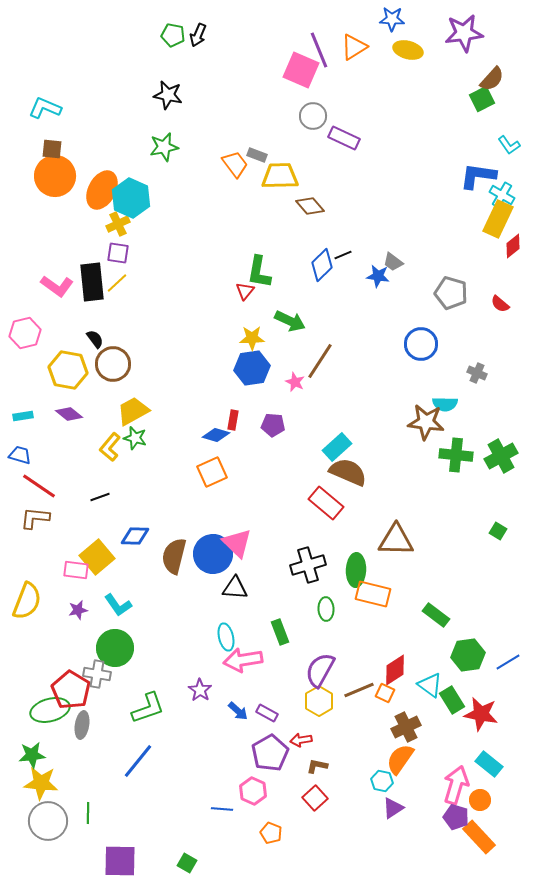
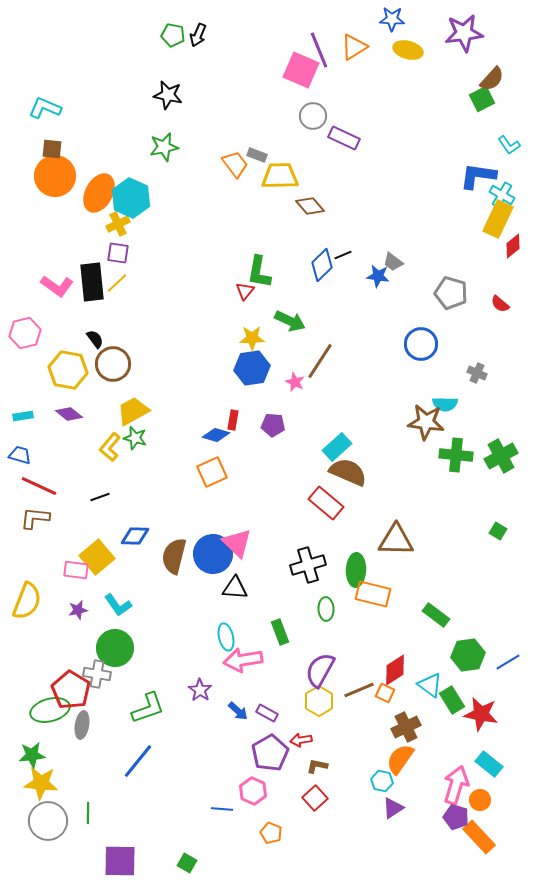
orange ellipse at (102, 190): moved 3 px left, 3 px down
red line at (39, 486): rotated 9 degrees counterclockwise
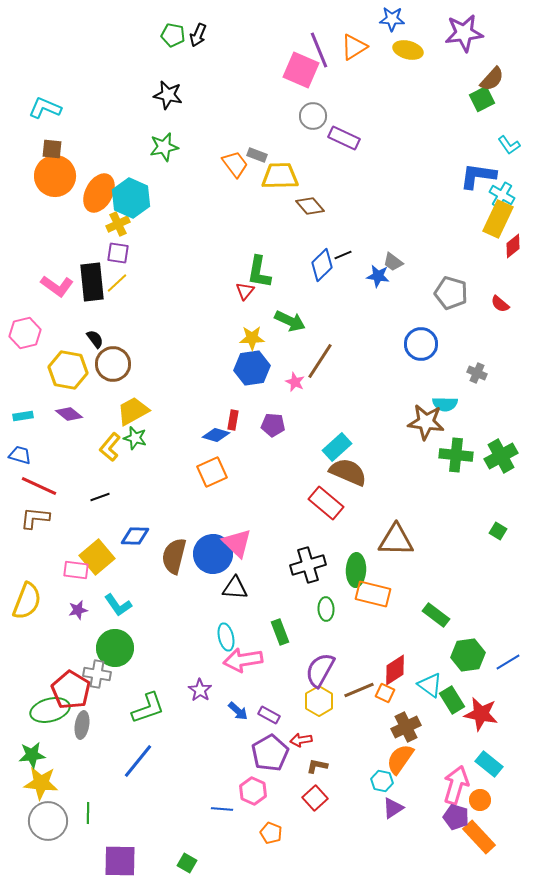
purple rectangle at (267, 713): moved 2 px right, 2 px down
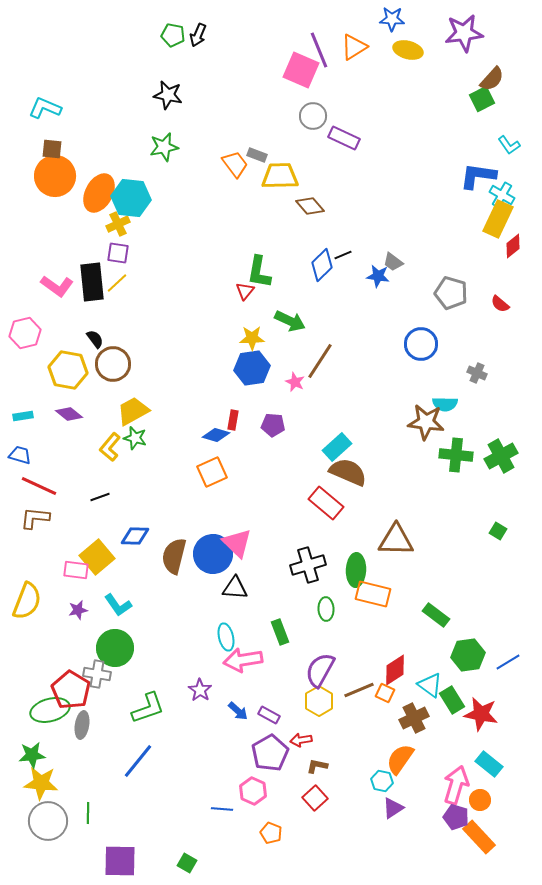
cyan hexagon at (131, 198): rotated 18 degrees counterclockwise
brown cross at (406, 727): moved 8 px right, 9 px up
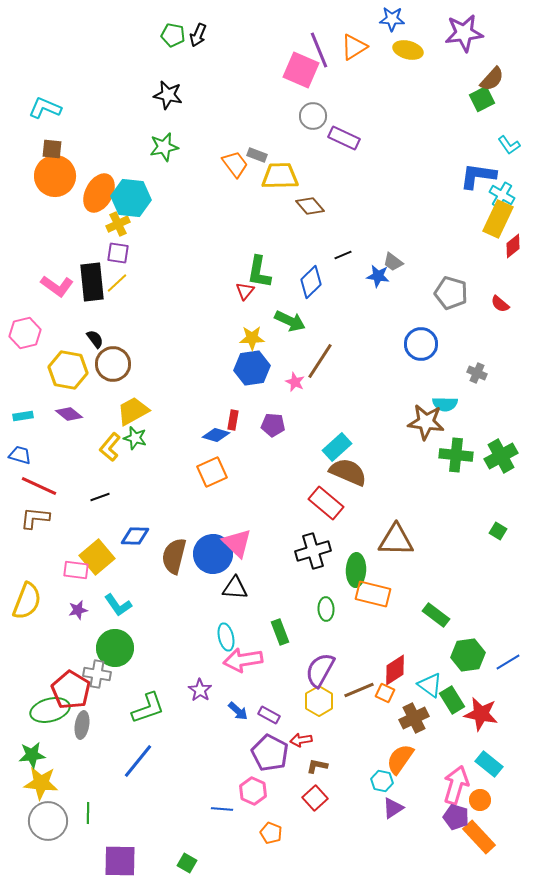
blue diamond at (322, 265): moved 11 px left, 17 px down
black cross at (308, 565): moved 5 px right, 14 px up
purple pentagon at (270, 753): rotated 15 degrees counterclockwise
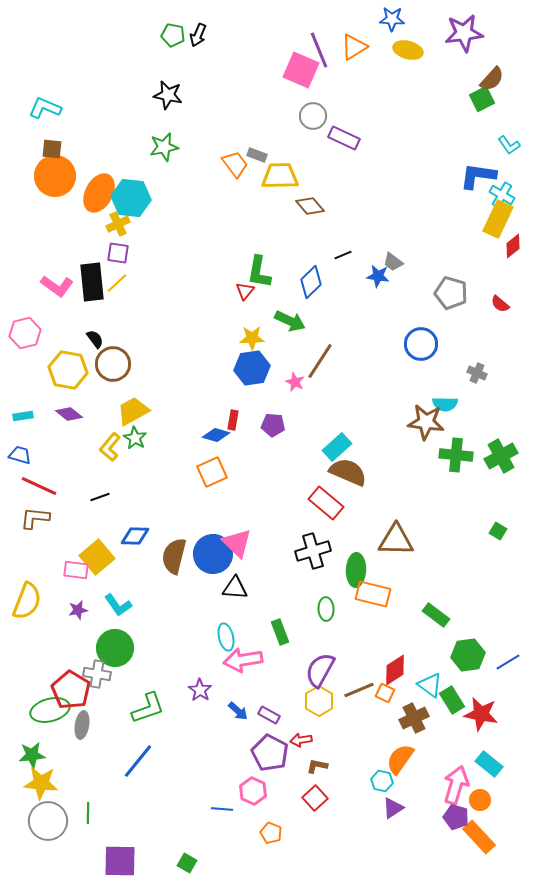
green star at (135, 438): rotated 15 degrees clockwise
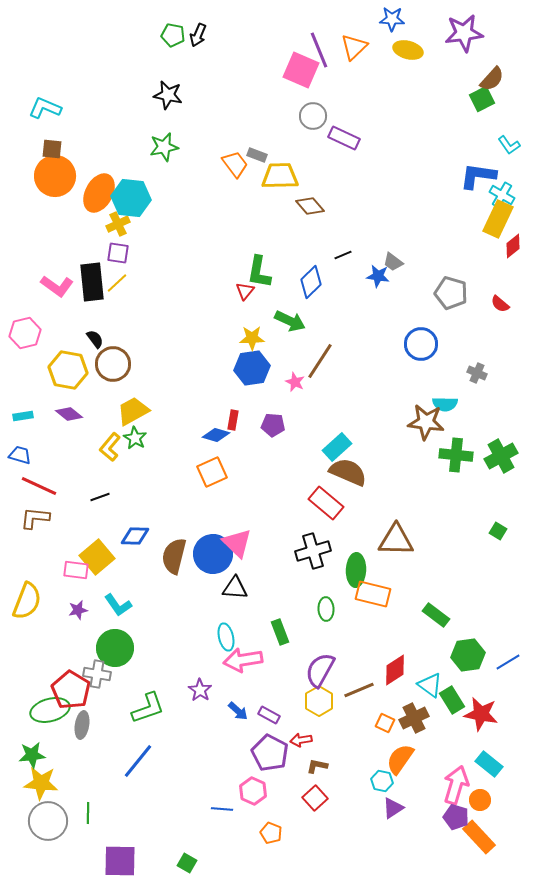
orange triangle at (354, 47): rotated 12 degrees counterclockwise
orange square at (385, 693): moved 30 px down
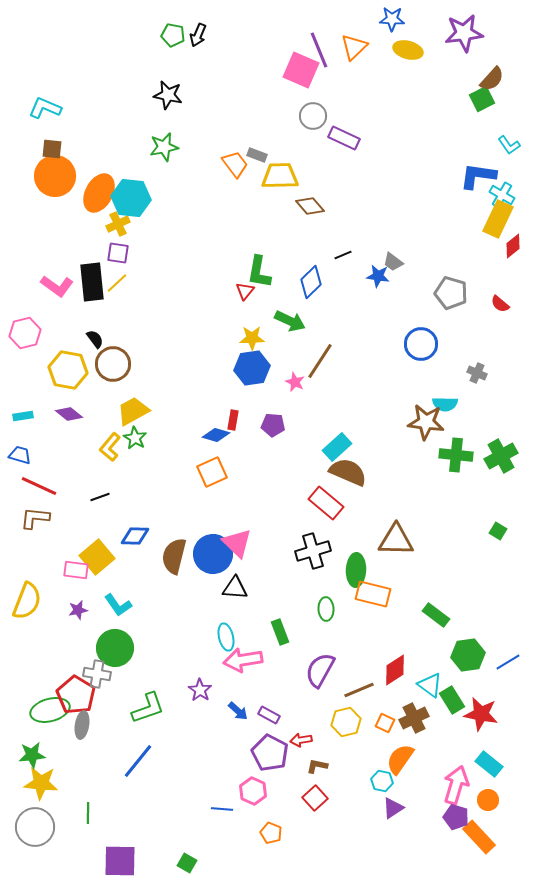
red pentagon at (71, 690): moved 5 px right, 5 px down
yellow hexagon at (319, 701): moved 27 px right, 21 px down; rotated 16 degrees clockwise
orange circle at (480, 800): moved 8 px right
gray circle at (48, 821): moved 13 px left, 6 px down
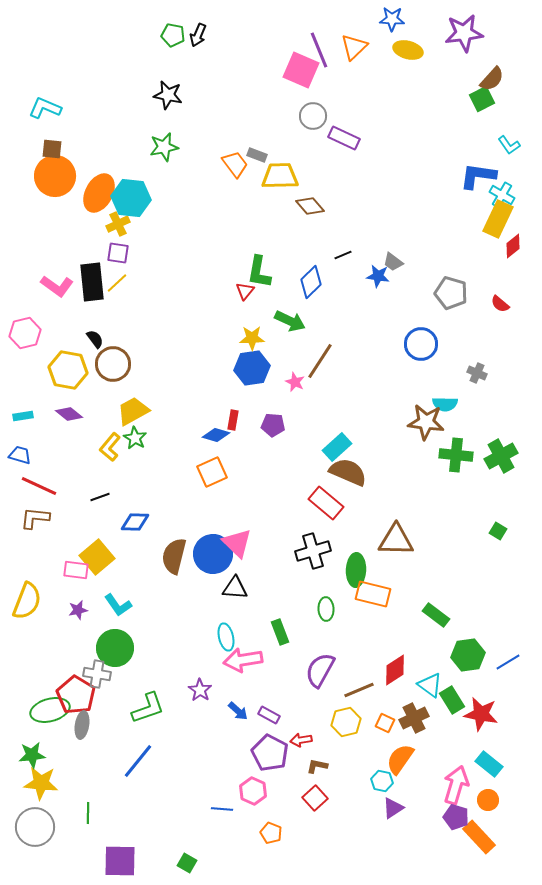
blue diamond at (135, 536): moved 14 px up
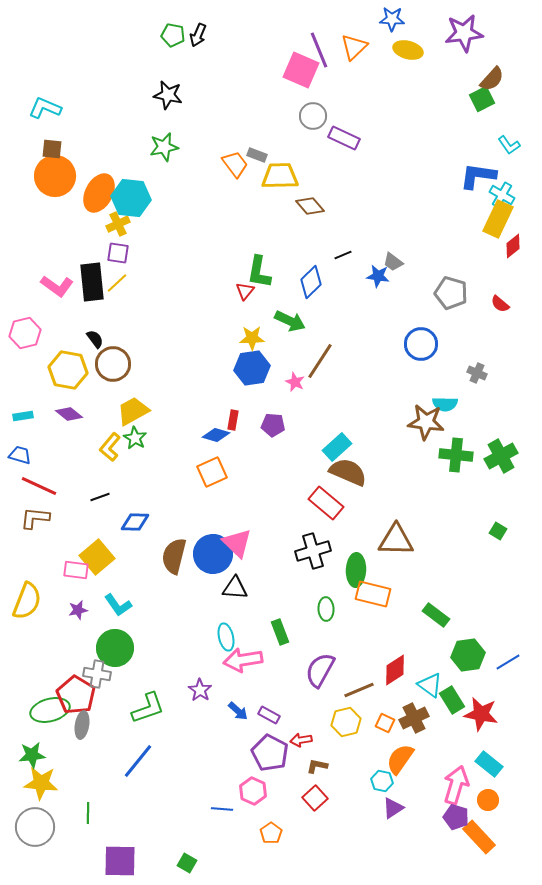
orange pentagon at (271, 833): rotated 15 degrees clockwise
